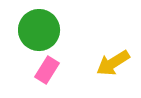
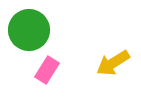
green circle: moved 10 px left
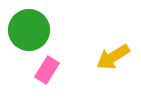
yellow arrow: moved 6 px up
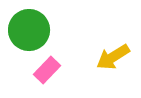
pink rectangle: rotated 12 degrees clockwise
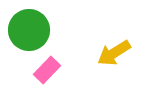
yellow arrow: moved 1 px right, 4 px up
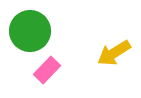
green circle: moved 1 px right, 1 px down
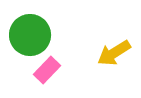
green circle: moved 4 px down
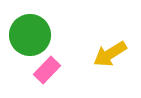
yellow arrow: moved 4 px left, 1 px down
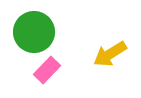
green circle: moved 4 px right, 3 px up
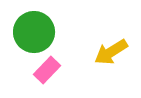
yellow arrow: moved 1 px right, 2 px up
